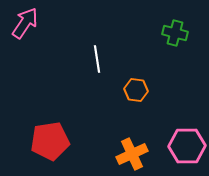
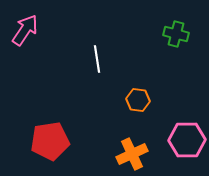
pink arrow: moved 7 px down
green cross: moved 1 px right, 1 px down
orange hexagon: moved 2 px right, 10 px down
pink hexagon: moved 6 px up
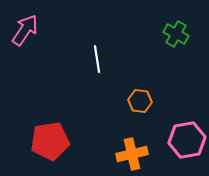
green cross: rotated 15 degrees clockwise
orange hexagon: moved 2 px right, 1 px down
pink hexagon: rotated 9 degrees counterclockwise
orange cross: rotated 12 degrees clockwise
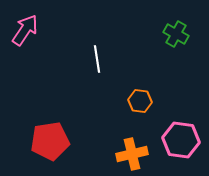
pink hexagon: moved 6 px left; rotated 18 degrees clockwise
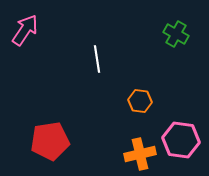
orange cross: moved 8 px right
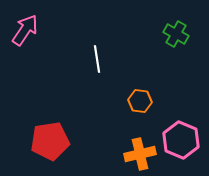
pink hexagon: rotated 15 degrees clockwise
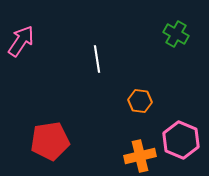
pink arrow: moved 4 px left, 11 px down
orange cross: moved 2 px down
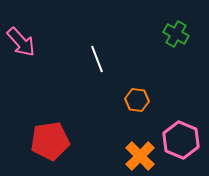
pink arrow: moved 1 px down; rotated 104 degrees clockwise
white line: rotated 12 degrees counterclockwise
orange hexagon: moved 3 px left, 1 px up
orange cross: rotated 32 degrees counterclockwise
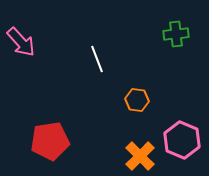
green cross: rotated 35 degrees counterclockwise
pink hexagon: moved 1 px right
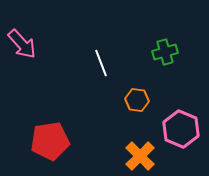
green cross: moved 11 px left, 18 px down; rotated 10 degrees counterclockwise
pink arrow: moved 1 px right, 2 px down
white line: moved 4 px right, 4 px down
pink hexagon: moved 1 px left, 11 px up
